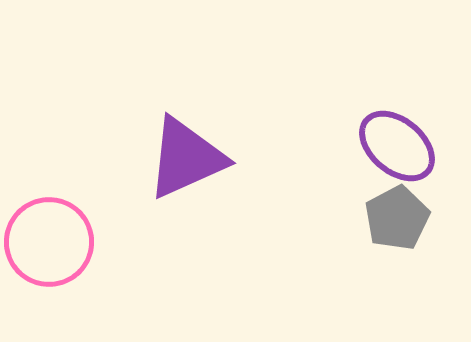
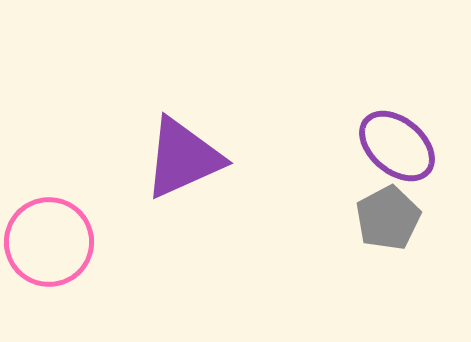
purple triangle: moved 3 px left
gray pentagon: moved 9 px left
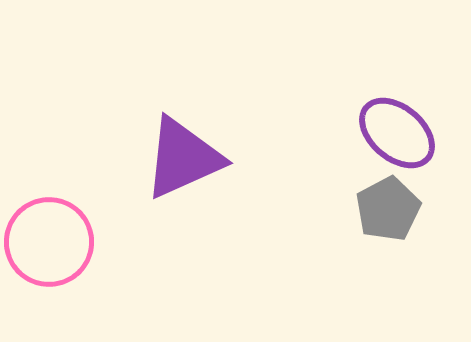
purple ellipse: moved 13 px up
gray pentagon: moved 9 px up
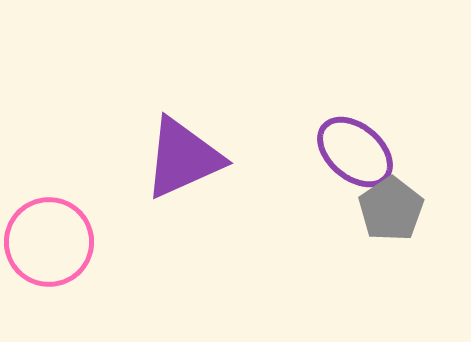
purple ellipse: moved 42 px left, 19 px down
gray pentagon: moved 3 px right; rotated 6 degrees counterclockwise
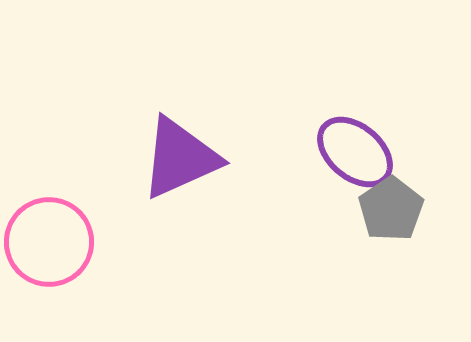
purple triangle: moved 3 px left
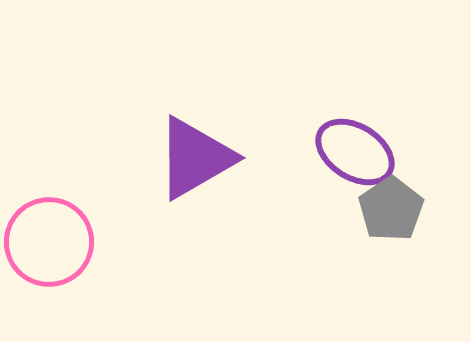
purple ellipse: rotated 8 degrees counterclockwise
purple triangle: moved 15 px right; rotated 6 degrees counterclockwise
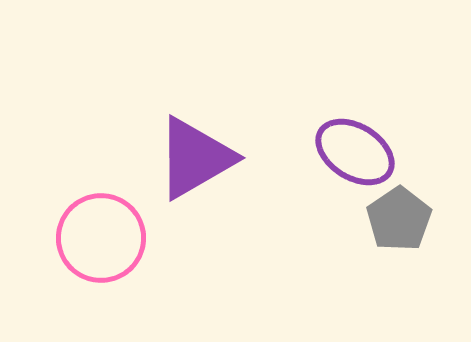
gray pentagon: moved 8 px right, 10 px down
pink circle: moved 52 px right, 4 px up
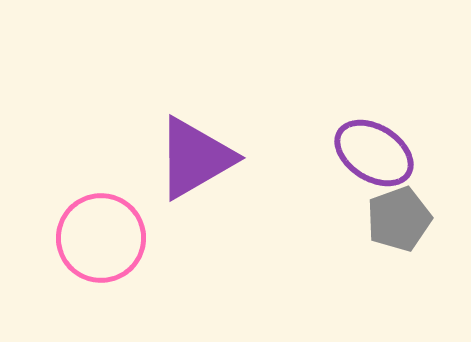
purple ellipse: moved 19 px right, 1 px down
gray pentagon: rotated 14 degrees clockwise
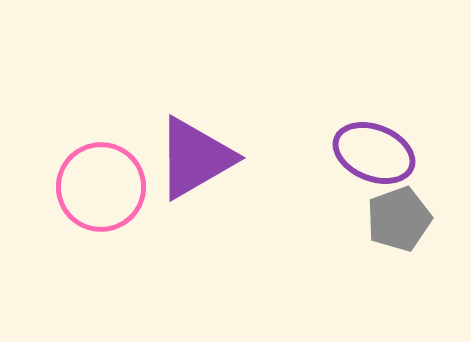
purple ellipse: rotated 10 degrees counterclockwise
pink circle: moved 51 px up
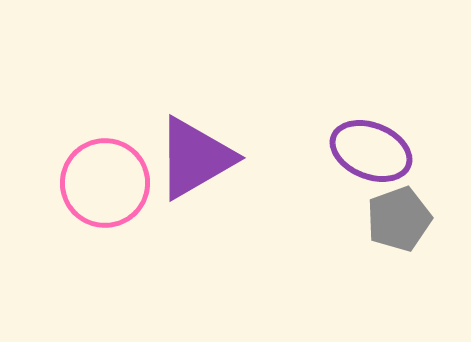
purple ellipse: moved 3 px left, 2 px up
pink circle: moved 4 px right, 4 px up
